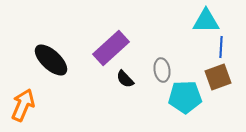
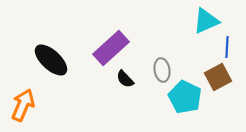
cyan triangle: rotated 24 degrees counterclockwise
blue line: moved 6 px right
brown square: rotated 8 degrees counterclockwise
cyan pentagon: rotated 28 degrees clockwise
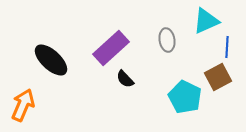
gray ellipse: moved 5 px right, 30 px up
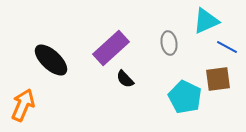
gray ellipse: moved 2 px right, 3 px down
blue line: rotated 65 degrees counterclockwise
brown square: moved 2 px down; rotated 20 degrees clockwise
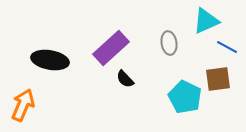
black ellipse: moved 1 px left; rotated 33 degrees counterclockwise
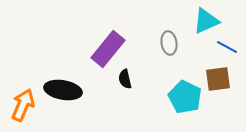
purple rectangle: moved 3 px left, 1 px down; rotated 9 degrees counterclockwise
black ellipse: moved 13 px right, 30 px down
black semicircle: rotated 30 degrees clockwise
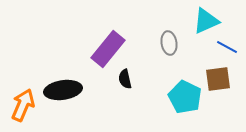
black ellipse: rotated 18 degrees counterclockwise
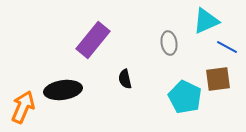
purple rectangle: moved 15 px left, 9 px up
orange arrow: moved 2 px down
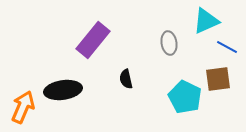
black semicircle: moved 1 px right
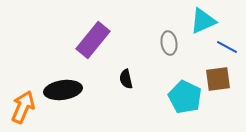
cyan triangle: moved 3 px left
